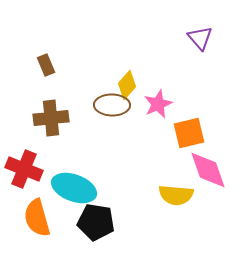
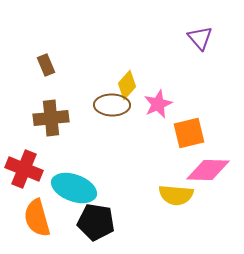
pink diamond: rotated 69 degrees counterclockwise
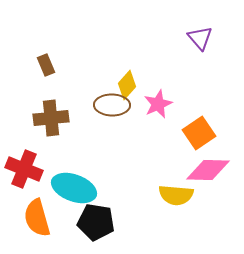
orange square: moved 10 px right; rotated 20 degrees counterclockwise
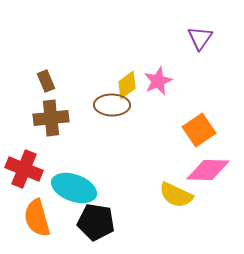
purple triangle: rotated 16 degrees clockwise
brown rectangle: moved 16 px down
yellow diamond: rotated 12 degrees clockwise
pink star: moved 23 px up
orange square: moved 3 px up
yellow semicircle: rotated 20 degrees clockwise
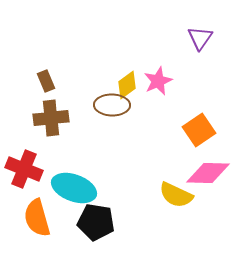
pink diamond: moved 3 px down
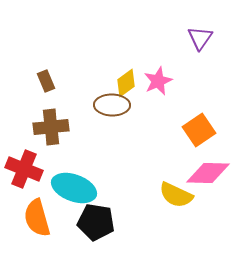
yellow diamond: moved 1 px left, 2 px up
brown cross: moved 9 px down
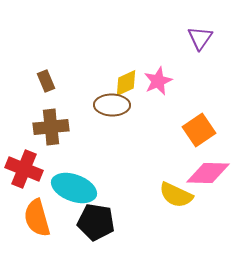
yellow diamond: rotated 12 degrees clockwise
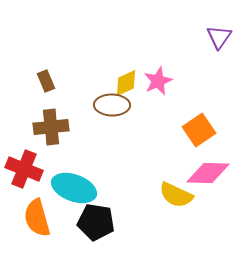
purple triangle: moved 19 px right, 1 px up
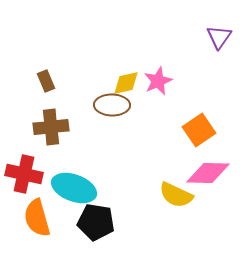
yellow diamond: rotated 12 degrees clockwise
red cross: moved 5 px down; rotated 9 degrees counterclockwise
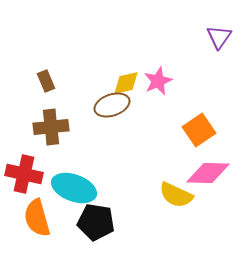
brown ellipse: rotated 20 degrees counterclockwise
